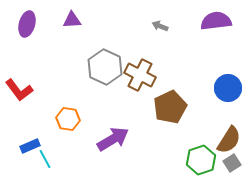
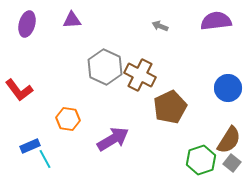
gray square: rotated 18 degrees counterclockwise
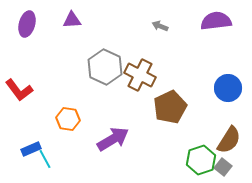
blue rectangle: moved 1 px right, 3 px down
gray square: moved 9 px left, 4 px down
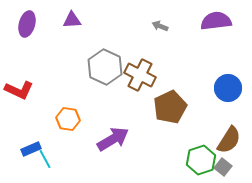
red L-shape: rotated 28 degrees counterclockwise
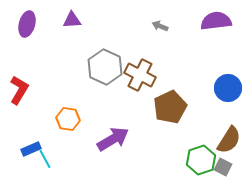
red L-shape: rotated 84 degrees counterclockwise
gray square: rotated 12 degrees counterclockwise
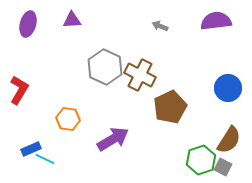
purple ellipse: moved 1 px right
cyan line: rotated 36 degrees counterclockwise
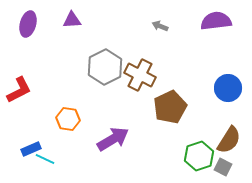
gray hexagon: rotated 8 degrees clockwise
red L-shape: rotated 32 degrees clockwise
green hexagon: moved 2 px left, 4 px up
